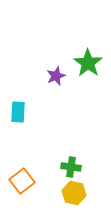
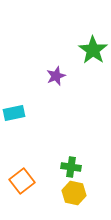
green star: moved 5 px right, 13 px up
cyan rectangle: moved 4 px left, 1 px down; rotated 75 degrees clockwise
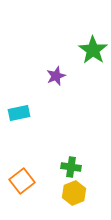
cyan rectangle: moved 5 px right
yellow hexagon: rotated 25 degrees clockwise
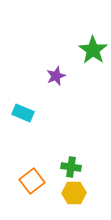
cyan rectangle: moved 4 px right; rotated 35 degrees clockwise
orange square: moved 10 px right
yellow hexagon: rotated 20 degrees clockwise
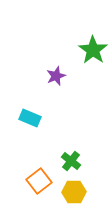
cyan rectangle: moved 7 px right, 5 px down
green cross: moved 6 px up; rotated 30 degrees clockwise
orange square: moved 7 px right
yellow hexagon: moved 1 px up
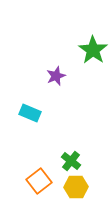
cyan rectangle: moved 5 px up
yellow hexagon: moved 2 px right, 5 px up
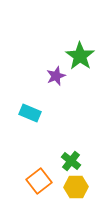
green star: moved 13 px left, 6 px down
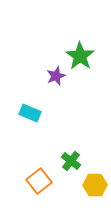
yellow hexagon: moved 19 px right, 2 px up
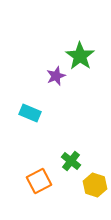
orange square: rotated 10 degrees clockwise
yellow hexagon: rotated 20 degrees clockwise
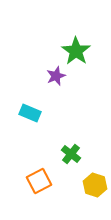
green star: moved 4 px left, 5 px up
green cross: moved 7 px up
